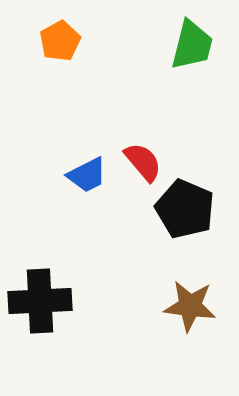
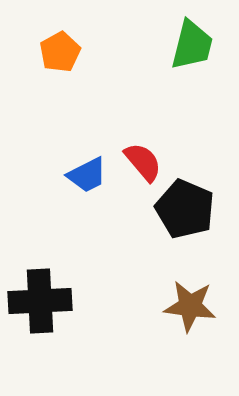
orange pentagon: moved 11 px down
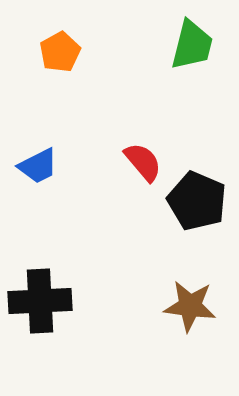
blue trapezoid: moved 49 px left, 9 px up
black pentagon: moved 12 px right, 8 px up
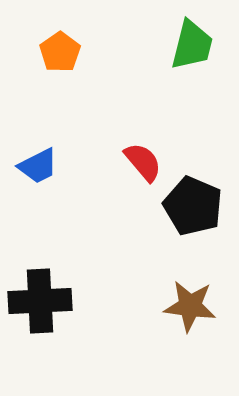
orange pentagon: rotated 6 degrees counterclockwise
black pentagon: moved 4 px left, 5 px down
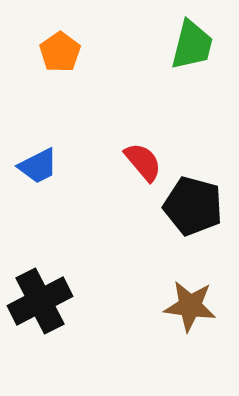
black pentagon: rotated 8 degrees counterclockwise
black cross: rotated 24 degrees counterclockwise
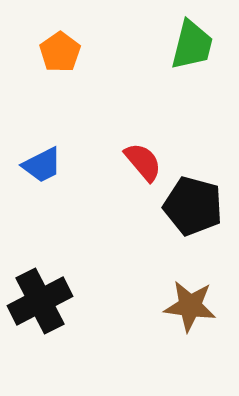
blue trapezoid: moved 4 px right, 1 px up
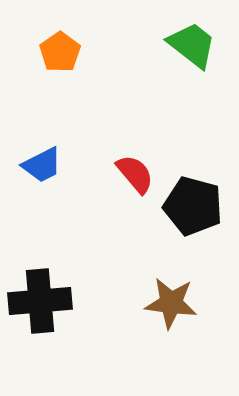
green trapezoid: rotated 66 degrees counterclockwise
red semicircle: moved 8 px left, 12 px down
black cross: rotated 22 degrees clockwise
brown star: moved 19 px left, 3 px up
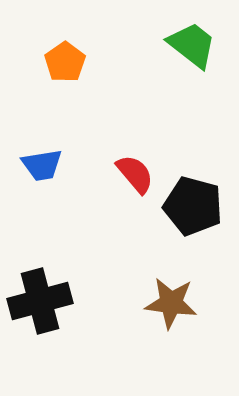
orange pentagon: moved 5 px right, 10 px down
blue trapezoid: rotated 18 degrees clockwise
black cross: rotated 10 degrees counterclockwise
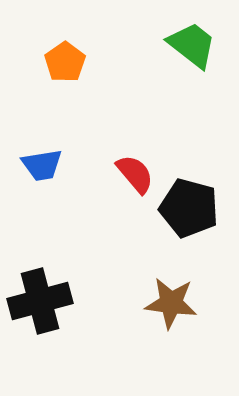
black pentagon: moved 4 px left, 2 px down
